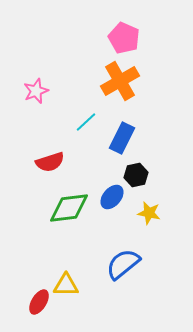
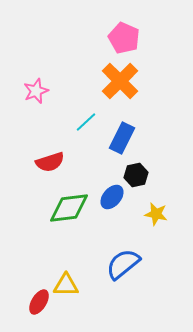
orange cross: rotated 15 degrees counterclockwise
yellow star: moved 7 px right, 1 px down
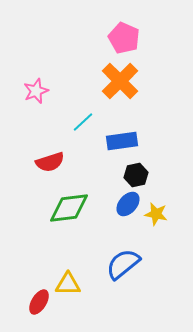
cyan line: moved 3 px left
blue rectangle: moved 3 px down; rotated 56 degrees clockwise
blue ellipse: moved 16 px right, 7 px down
yellow triangle: moved 2 px right, 1 px up
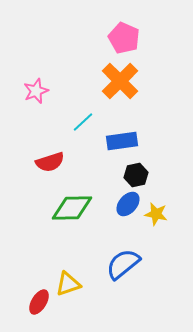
green diamond: moved 3 px right; rotated 6 degrees clockwise
yellow triangle: rotated 20 degrees counterclockwise
